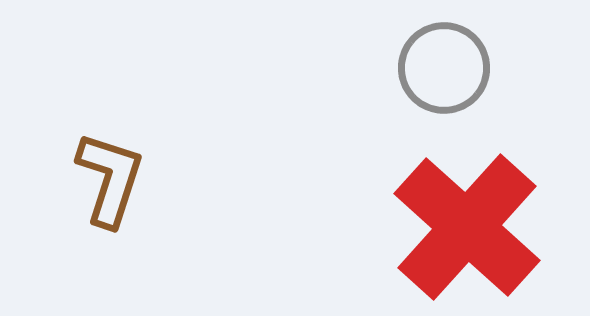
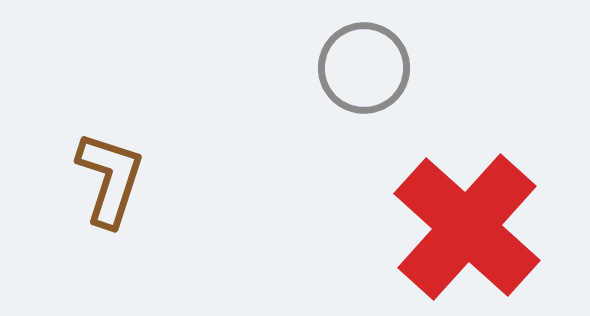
gray circle: moved 80 px left
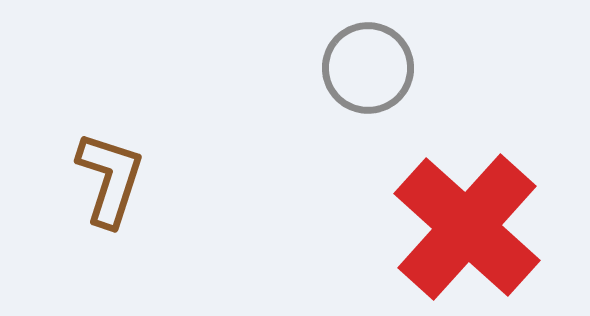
gray circle: moved 4 px right
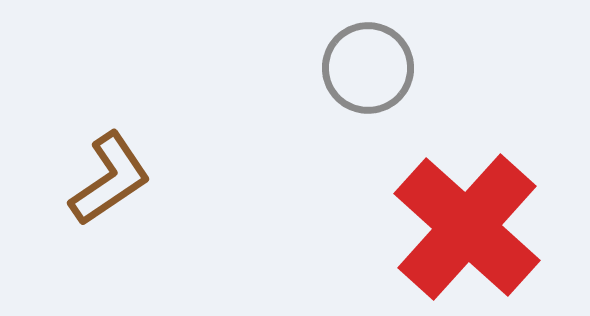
brown L-shape: rotated 38 degrees clockwise
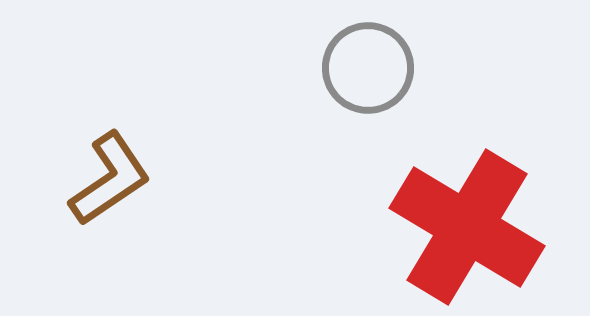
red cross: rotated 11 degrees counterclockwise
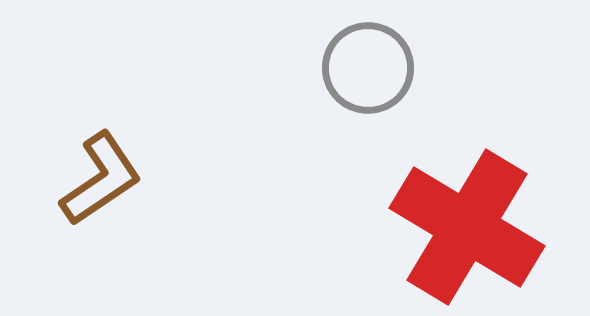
brown L-shape: moved 9 px left
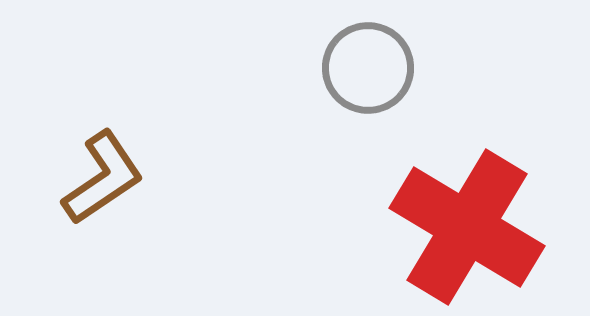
brown L-shape: moved 2 px right, 1 px up
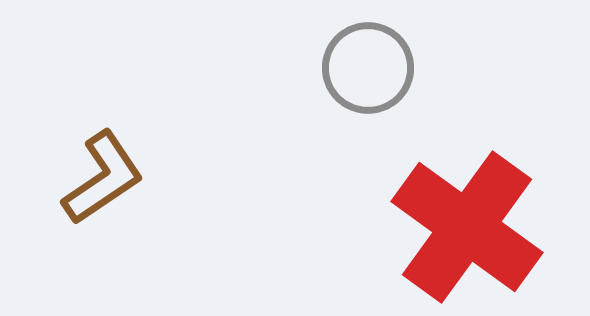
red cross: rotated 5 degrees clockwise
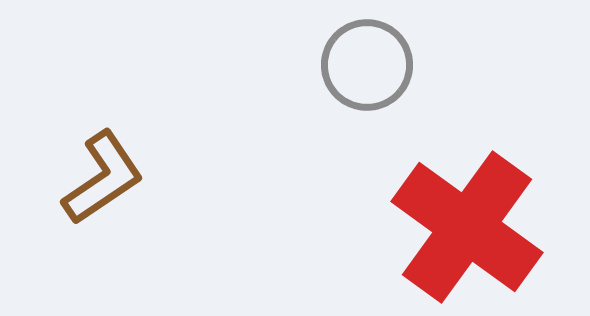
gray circle: moved 1 px left, 3 px up
